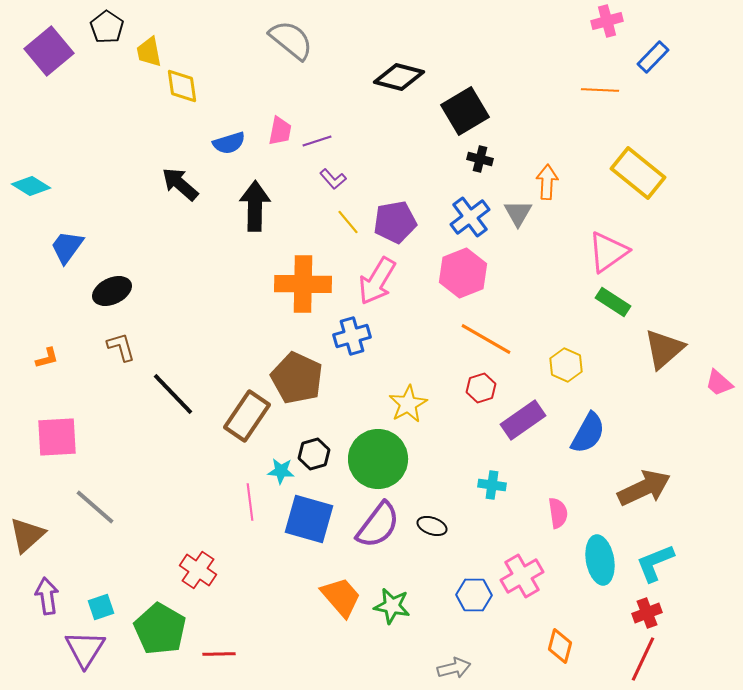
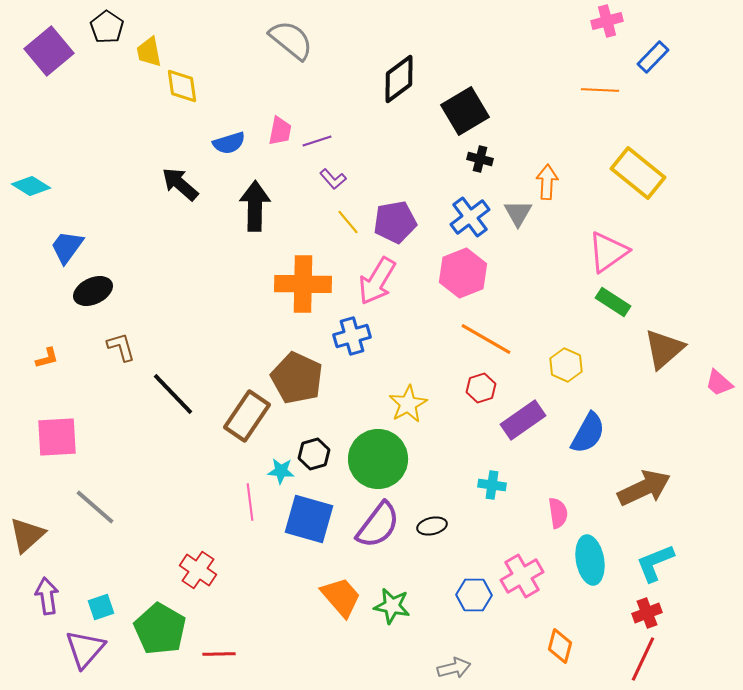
black diamond at (399, 77): moved 2 px down; rotated 51 degrees counterclockwise
black ellipse at (112, 291): moved 19 px left
black ellipse at (432, 526): rotated 32 degrees counterclockwise
cyan ellipse at (600, 560): moved 10 px left
purple triangle at (85, 649): rotated 9 degrees clockwise
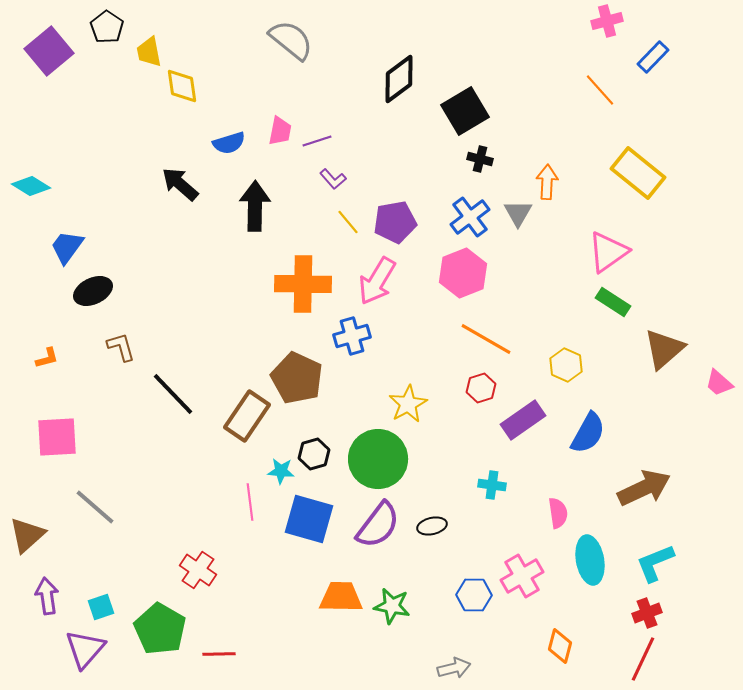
orange line at (600, 90): rotated 45 degrees clockwise
orange trapezoid at (341, 597): rotated 48 degrees counterclockwise
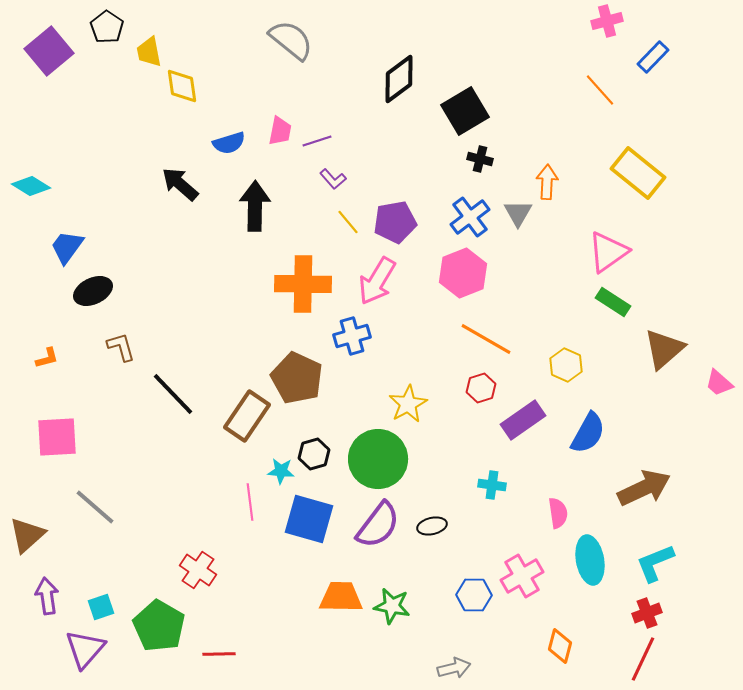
green pentagon at (160, 629): moved 1 px left, 3 px up
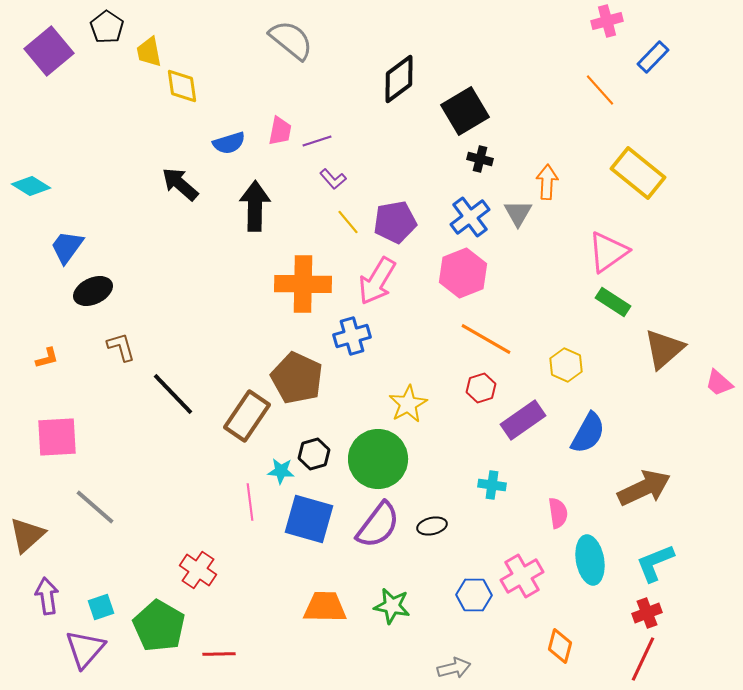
orange trapezoid at (341, 597): moved 16 px left, 10 px down
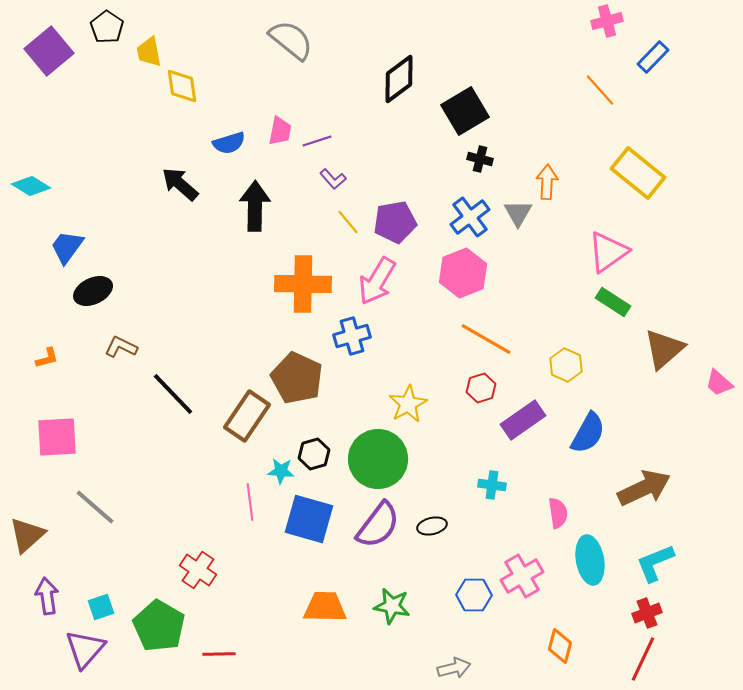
brown L-shape at (121, 347): rotated 48 degrees counterclockwise
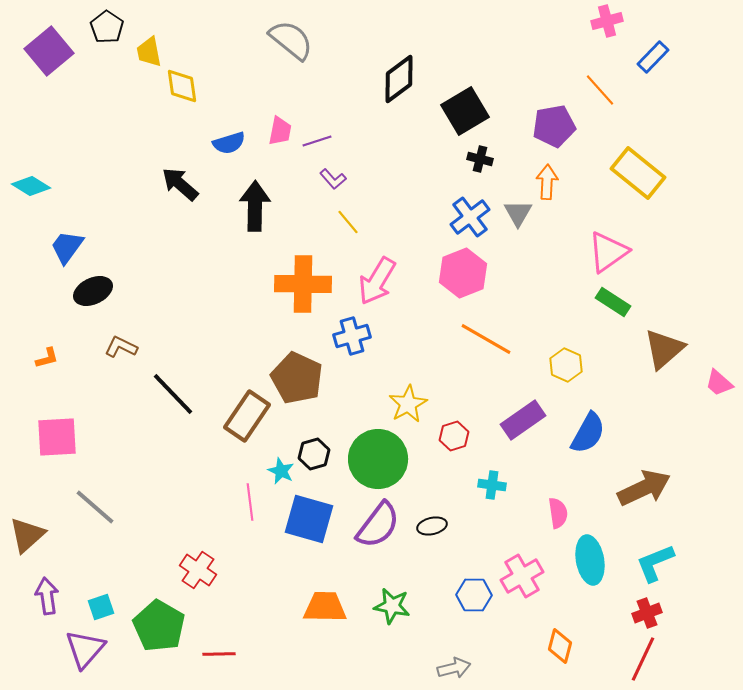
purple pentagon at (395, 222): moved 159 px right, 96 px up
red hexagon at (481, 388): moved 27 px left, 48 px down
cyan star at (281, 471): rotated 20 degrees clockwise
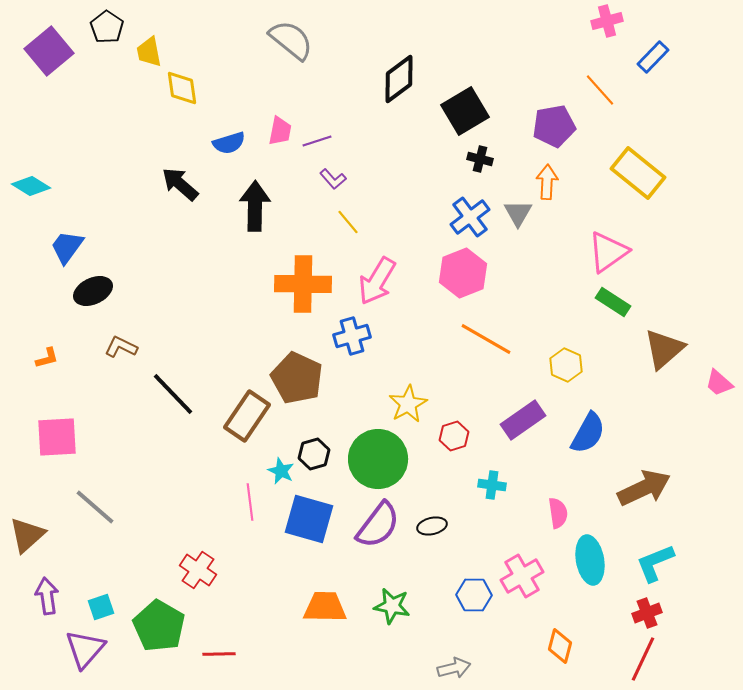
yellow diamond at (182, 86): moved 2 px down
